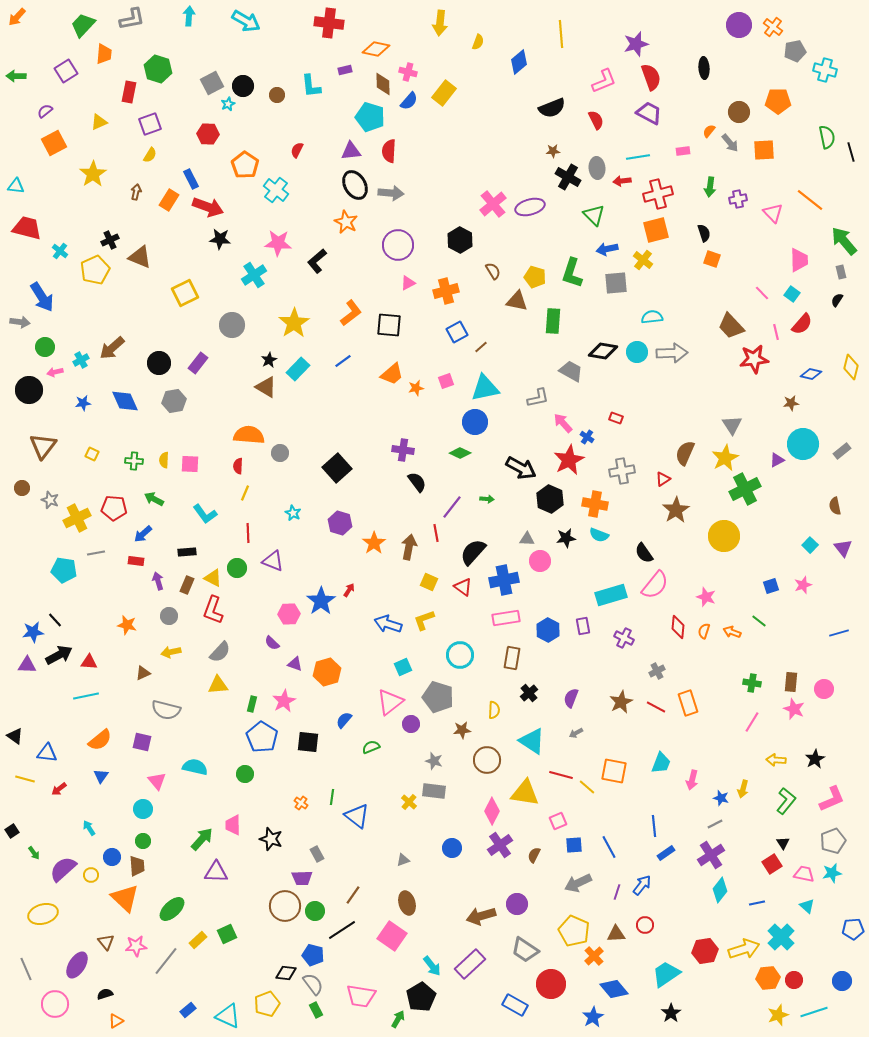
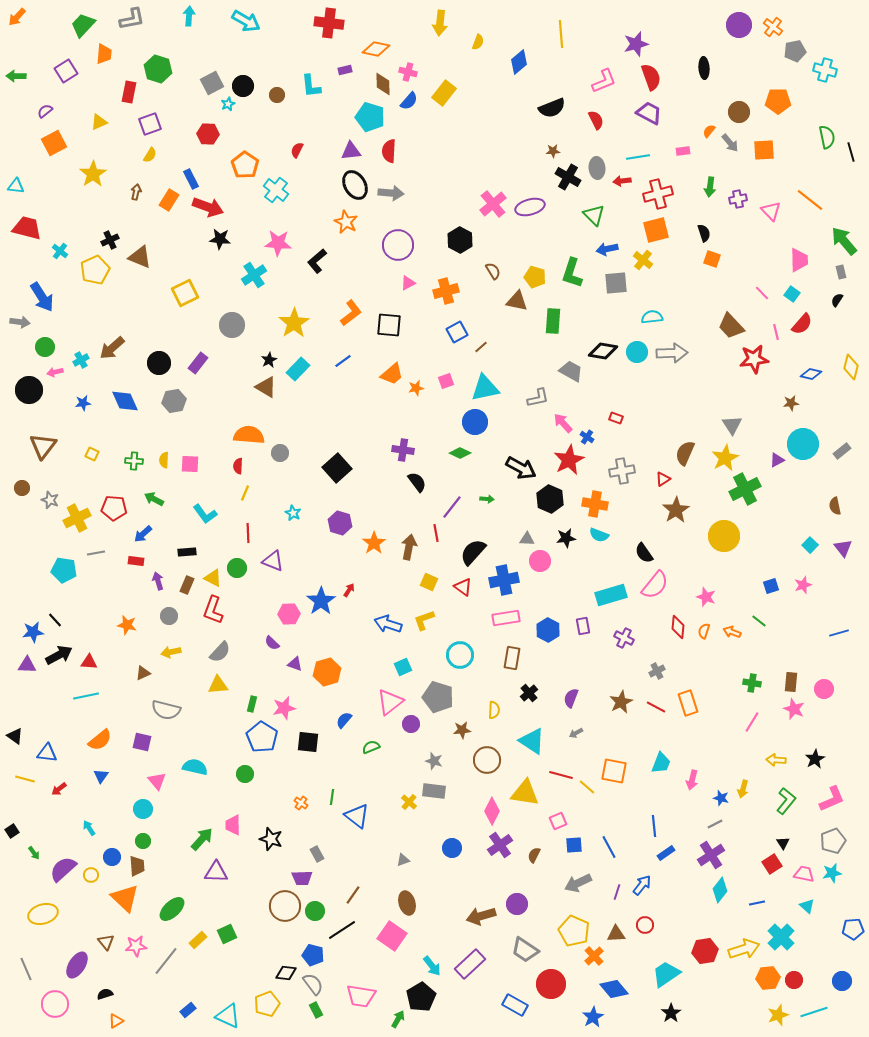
pink triangle at (773, 213): moved 2 px left, 2 px up
pink star at (284, 701): moved 7 px down; rotated 15 degrees clockwise
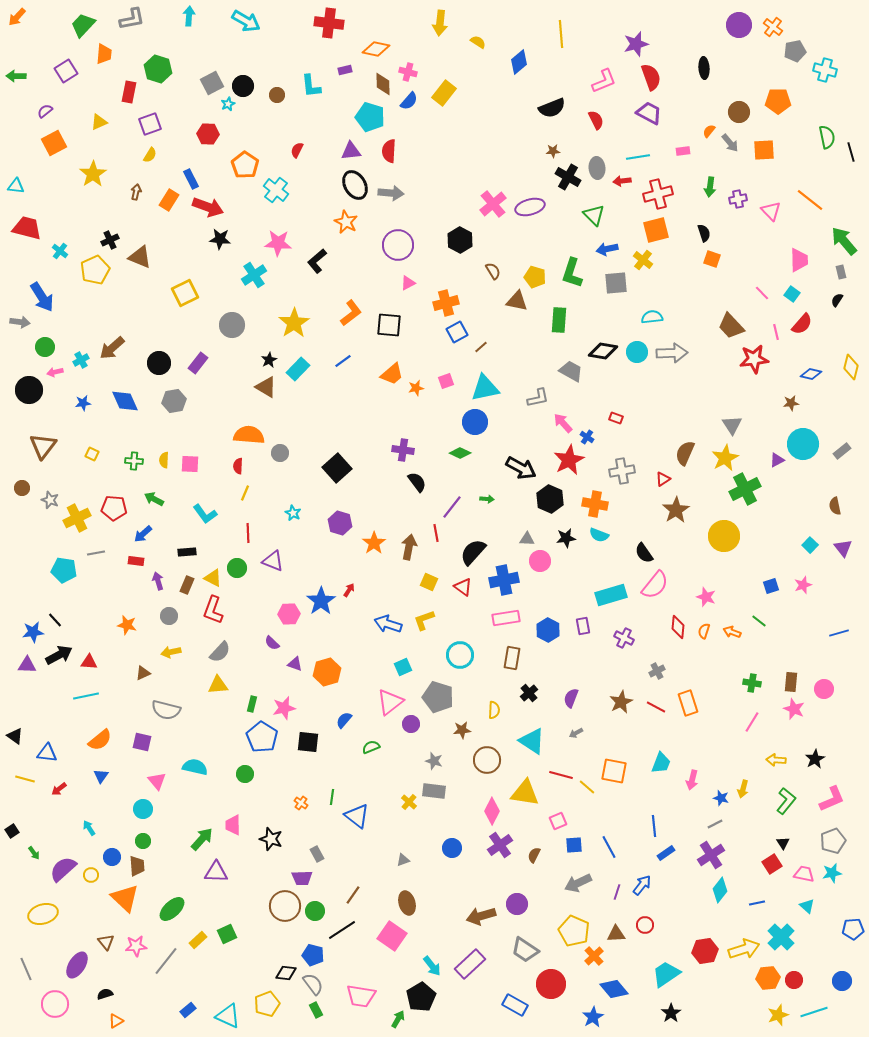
yellow semicircle at (478, 42): rotated 77 degrees counterclockwise
orange cross at (446, 291): moved 12 px down
green rectangle at (553, 321): moved 6 px right, 1 px up
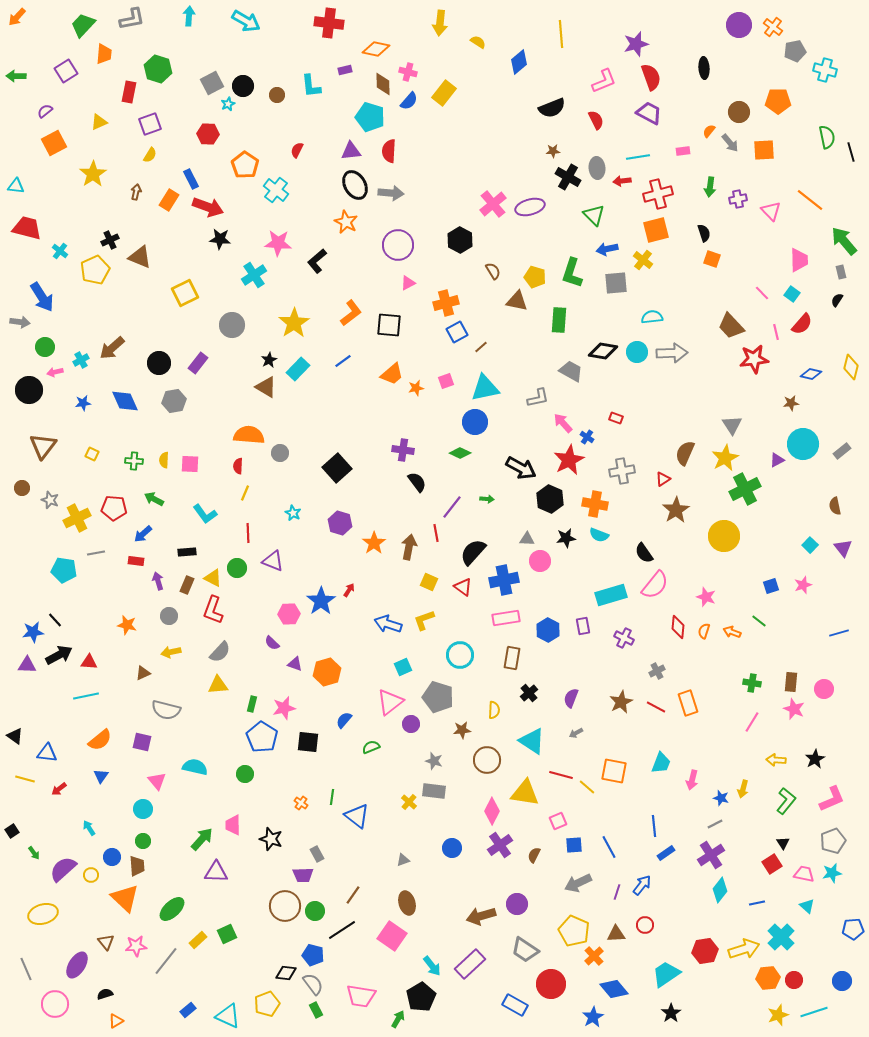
purple trapezoid at (302, 878): moved 1 px right, 3 px up
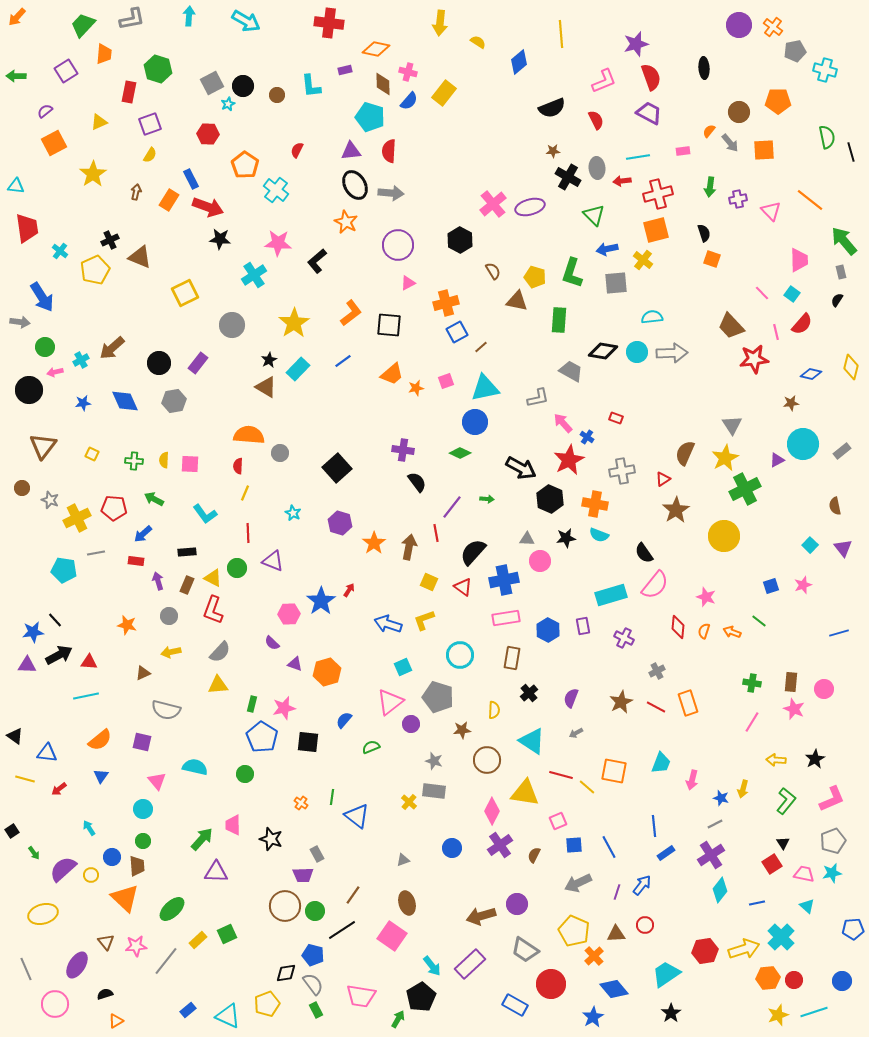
red trapezoid at (27, 228): rotated 68 degrees clockwise
black diamond at (286, 973): rotated 15 degrees counterclockwise
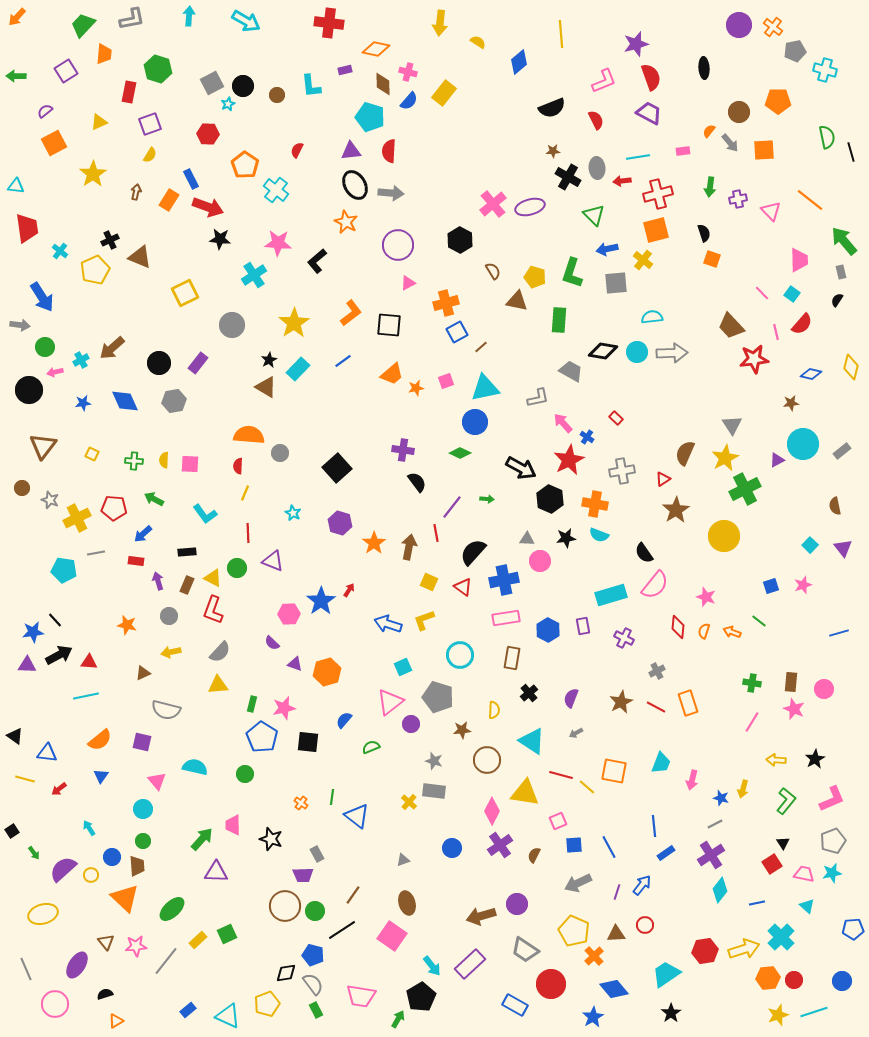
gray arrow at (20, 322): moved 3 px down
red rectangle at (616, 418): rotated 24 degrees clockwise
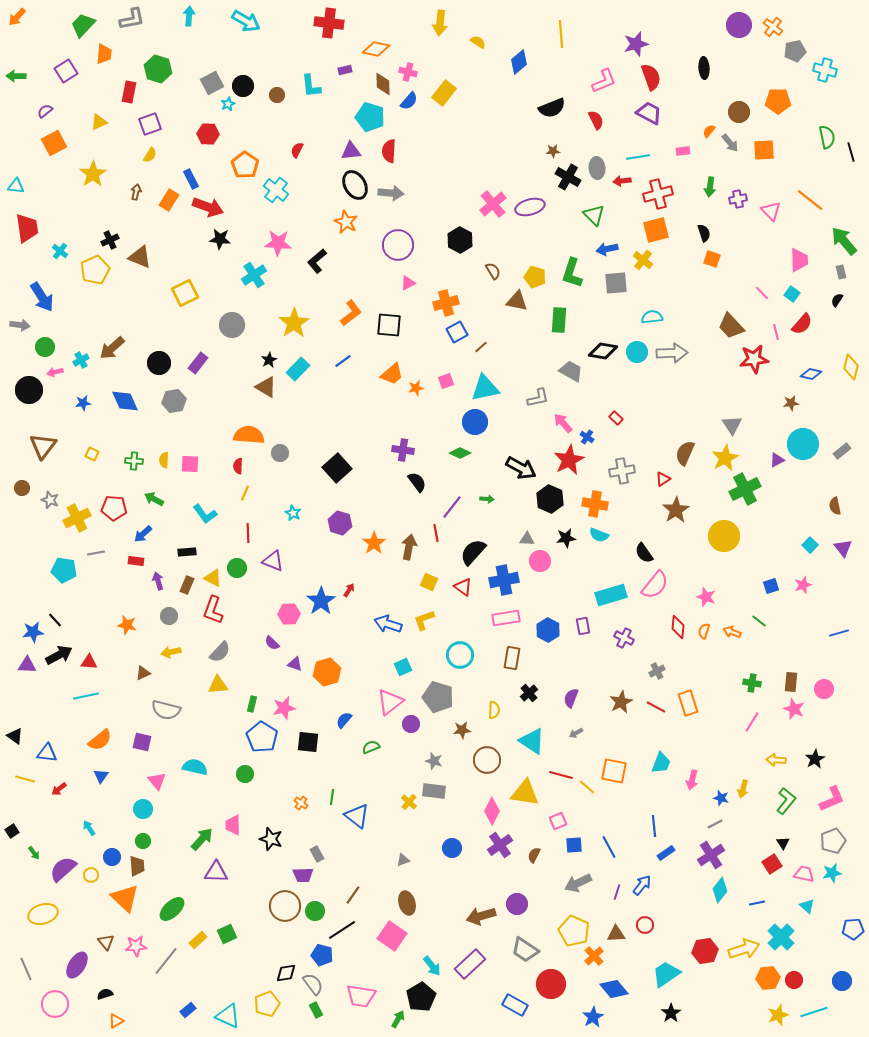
blue pentagon at (313, 955): moved 9 px right
